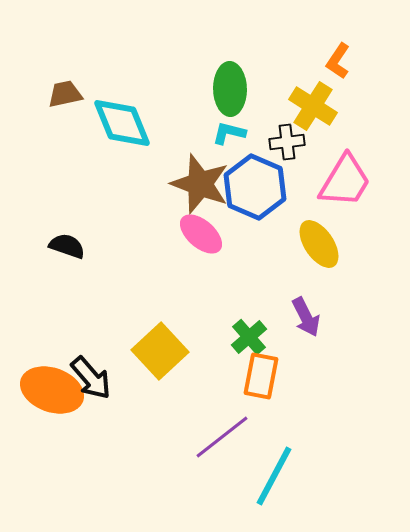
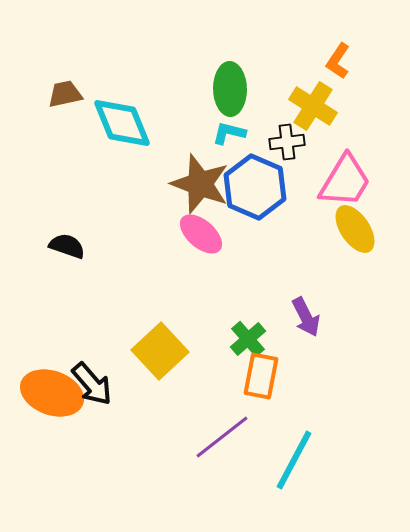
yellow ellipse: moved 36 px right, 15 px up
green cross: moved 1 px left, 2 px down
black arrow: moved 1 px right, 6 px down
orange ellipse: moved 3 px down
cyan line: moved 20 px right, 16 px up
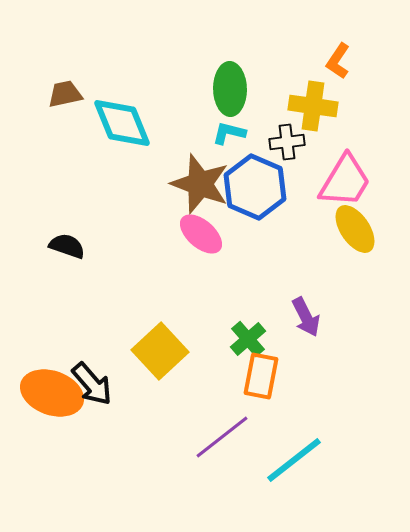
yellow cross: rotated 24 degrees counterclockwise
cyan line: rotated 24 degrees clockwise
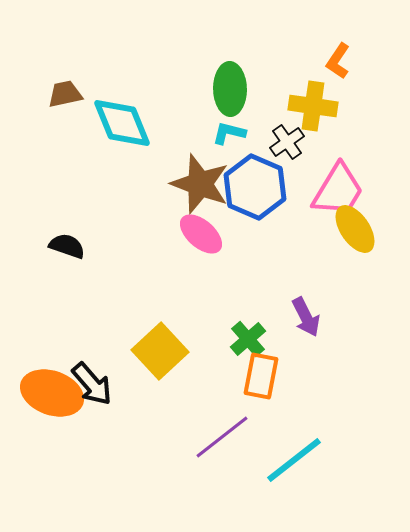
black cross: rotated 28 degrees counterclockwise
pink trapezoid: moved 7 px left, 9 px down
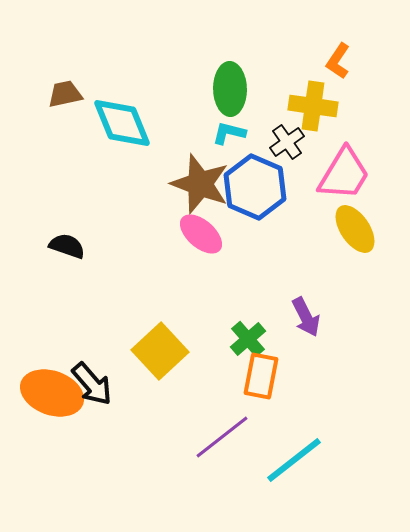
pink trapezoid: moved 6 px right, 16 px up
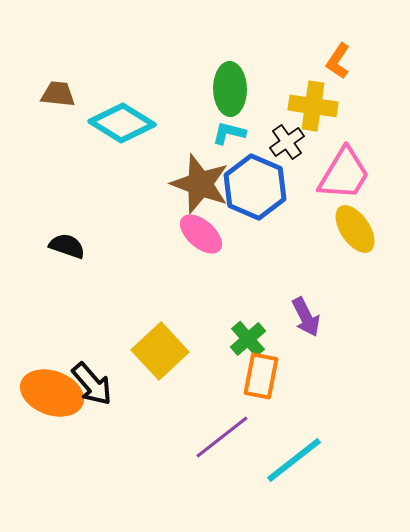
brown trapezoid: moved 7 px left; rotated 18 degrees clockwise
cyan diamond: rotated 36 degrees counterclockwise
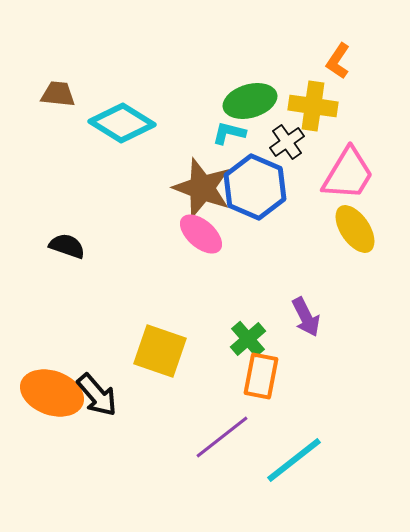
green ellipse: moved 20 px right, 12 px down; rotated 75 degrees clockwise
pink trapezoid: moved 4 px right
brown star: moved 2 px right, 4 px down
yellow square: rotated 28 degrees counterclockwise
black arrow: moved 5 px right, 11 px down
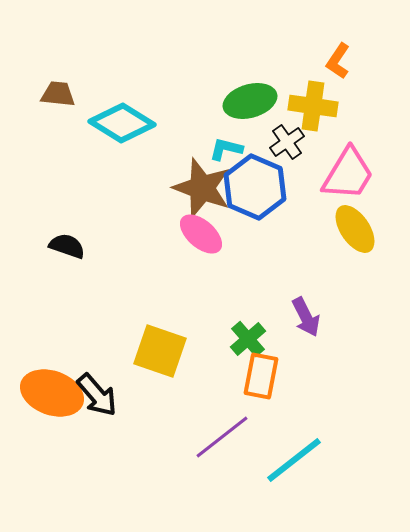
cyan L-shape: moved 3 px left, 16 px down
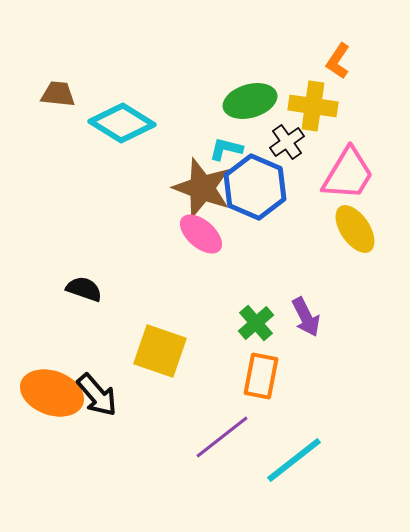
black semicircle: moved 17 px right, 43 px down
green cross: moved 8 px right, 16 px up
